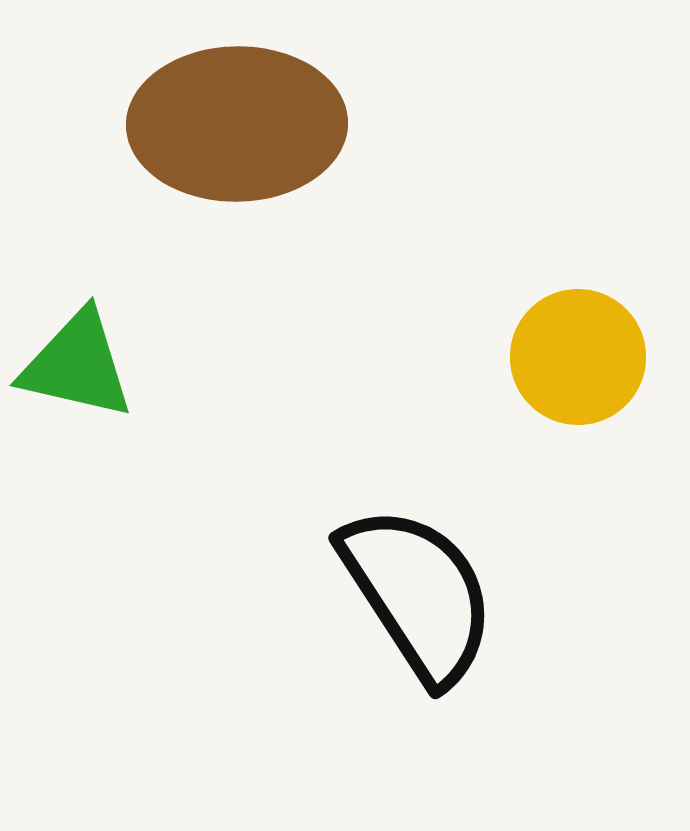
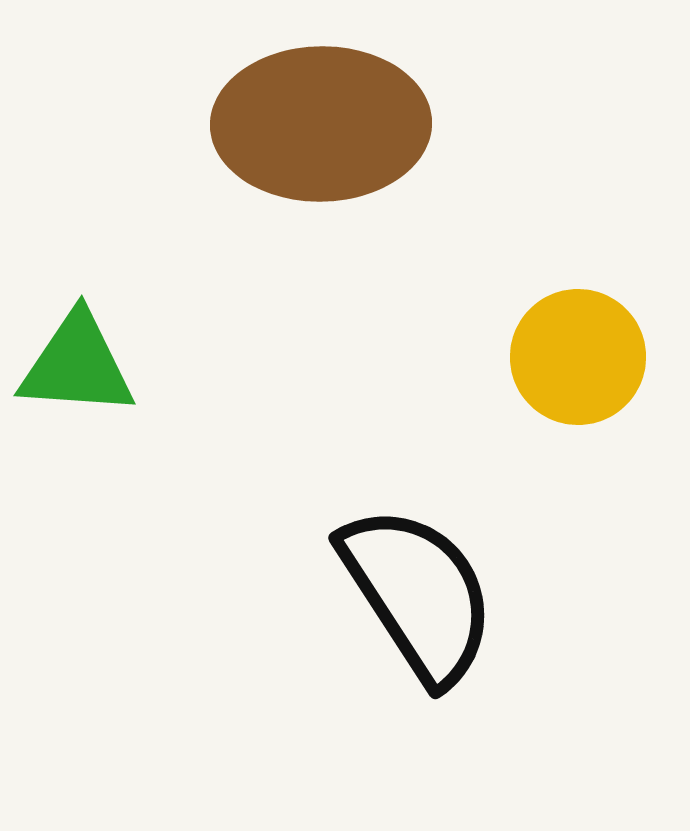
brown ellipse: moved 84 px right
green triangle: rotated 9 degrees counterclockwise
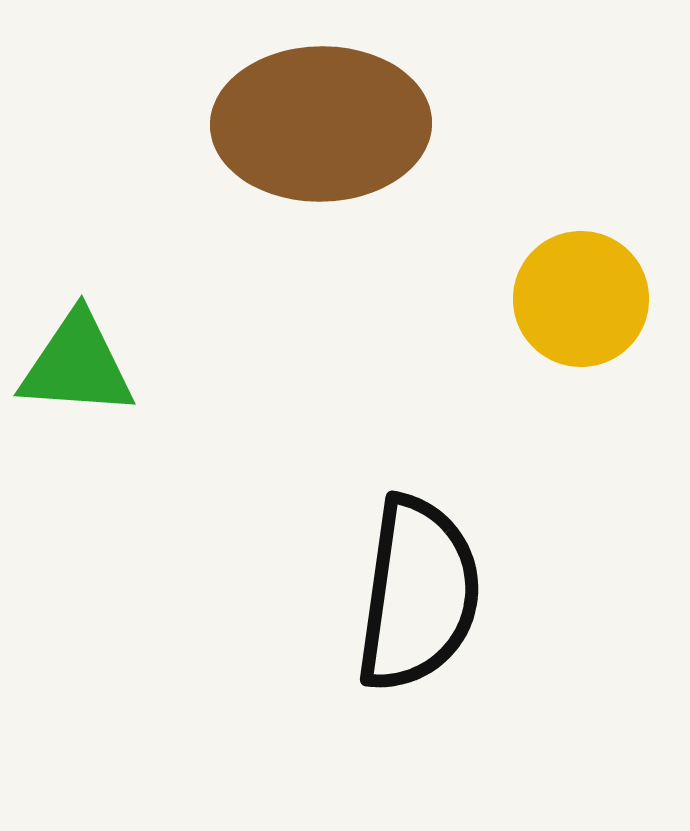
yellow circle: moved 3 px right, 58 px up
black semicircle: rotated 41 degrees clockwise
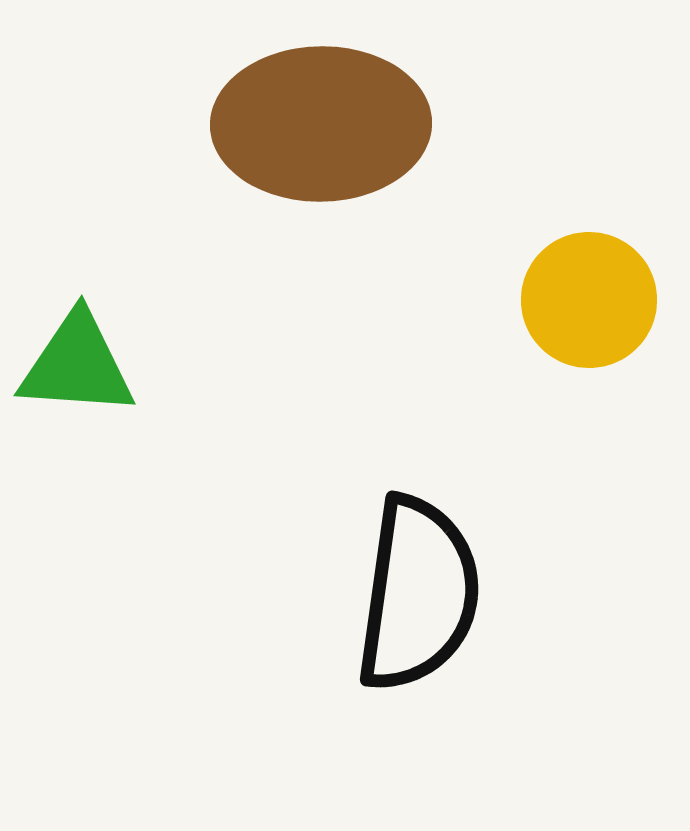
yellow circle: moved 8 px right, 1 px down
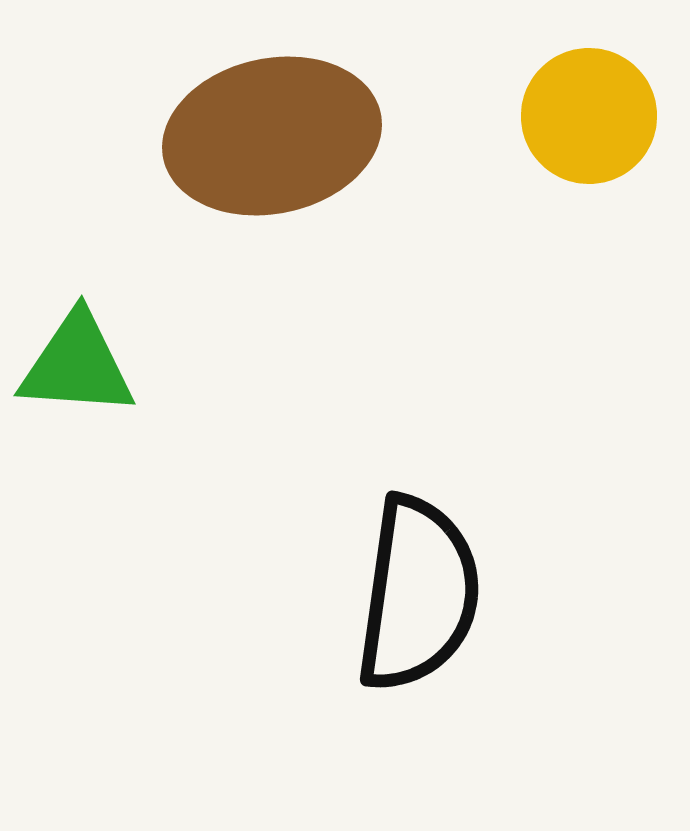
brown ellipse: moved 49 px left, 12 px down; rotated 11 degrees counterclockwise
yellow circle: moved 184 px up
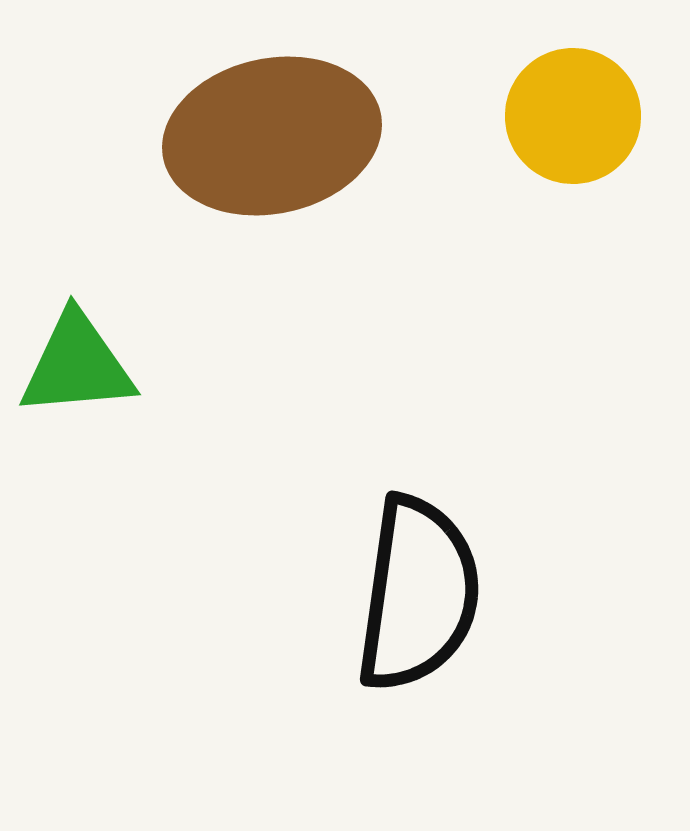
yellow circle: moved 16 px left
green triangle: rotated 9 degrees counterclockwise
